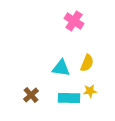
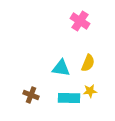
pink cross: moved 6 px right
yellow semicircle: moved 1 px right
brown cross: rotated 28 degrees counterclockwise
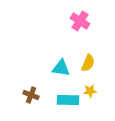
cyan rectangle: moved 1 px left, 2 px down
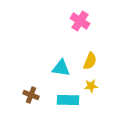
yellow semicircle: moved 2 px right, 2 px up
yellow star: moved 1 px right, 5 px up
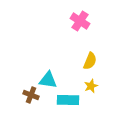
cyan triangle: moved 13 px left, 12 px down
yellow star: rotated 16 degrees counterclockwise
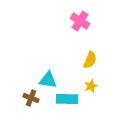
yellow semicircle: moved 1 px up
brown cross: moved 3 px down
cyan rectangle: moved 1 px left, 1 px up
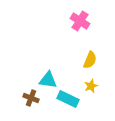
cyan rectangle: moved 1 px right; rotated 25 degrees clockwise
